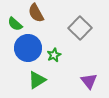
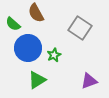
green semicircle: moved 2 px left
gray square: rotated 10 degrees counterclockwise
purple triangle: rotated 48 degrees clockwise
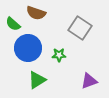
brown semicircle: rotated 42 degrees counterclockwise
green star: moved 5 px right; rotated 24 degrees clockwise
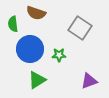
green semicircle: rotated 42 degrees clockwise
blue circle: moved 2 px right, 1 px down
